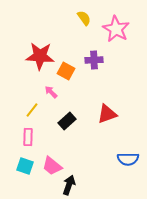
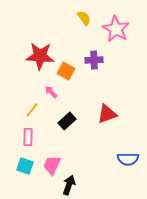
pink trapezoid: moved 1 px up; rotated 75 degrees clockwise
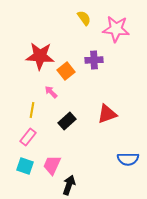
pink star: rotated 24 degrees counterclockwise
orange square: rotated 24 degrees clockwise
yellow line: rotated 28 degrees counterclockwise
pink rectangle: rotated 36 degrees clockwise
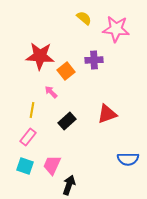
yellow semicircle: rotated 14 degrees counterclockwise
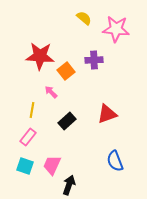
blue semicircle: moved 13 px left, 2 px down; rotated 70 degrees clockwise
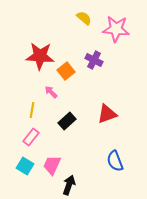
purple cross: rotated 30 degrees clockwise
pink rectangle: moved 3 px right
cyan square: rotated 12 degrees clockwise
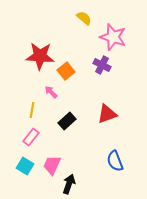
pink star: moved 3 px left, 8 px down; rotated 12 degrees clockwise
purple cross: moved 8 px right, 5 px down
black arrow: moved 1 px up
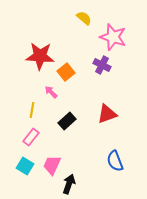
orange square: moved 1 px down
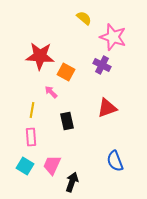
orange square: rotated 24 degrees counterclockwise
red triangle: moved 6 px up
black rectangle: rotated 60 degrees counterclockwise
pink rectangle: rotated 42 degrees counterclockwise
black arrow: moved 3 px right, 2 px up
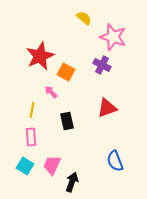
red star: rotated 28 degrees counterclockwise
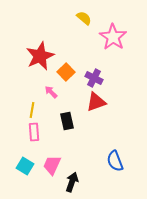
pink star: rotated 16 degrees clockwise
purple cross: moved 8 px left, 13 px down
orange square: rotated 18 degrees clockwise
red triangle: moved 11 px left, 6 px up
pink rectangle: moved 3 px right, 5 px up
